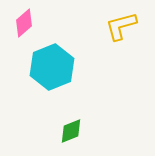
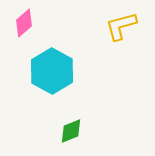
cyan hexagon: moved 4 px down; rotated 9 degrees counterclockwise
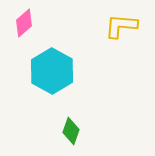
yellow L-shape: rotated 20 degrees clockwise
green diamond: rotated 48 degrees counterclockwise
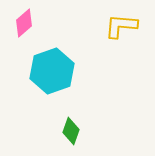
cyan hexagon: rotated 12 degrees clockwise
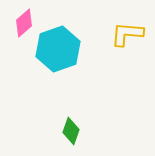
yellow L-shape: moved 6 px right, 8 px down
cyan hexagon: moved 6 px right, 22 px up
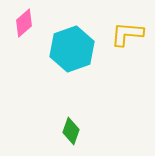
cyan hexagon: moved 14 px right
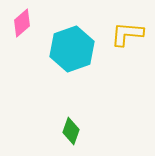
pink diamond: moved 2 px left
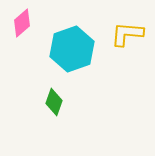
green diamond: moved 17 px left, 29 px up
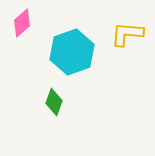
cyan hexagon: moved 3 px down
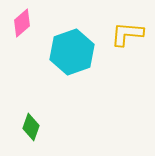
green diamond: moved 23 px left, 25 px down
